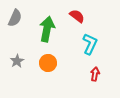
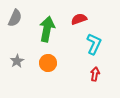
red semicircle: moved 2 px right, 3 px down; rotated 56 degrees counterclockwise
cyan L-shape: moved 4 px right
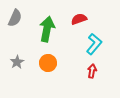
cyan L-shape: rotated 15 degrees clockwise
gray star: moved 1 px down
red arrow: moved 3 px left, 3 px up
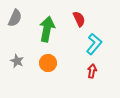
red semicircle: rotated 84 degrees clockwise
gray star: moved 1 px up; rotated 16 degrees counterclockwise
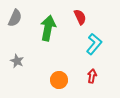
red semicircle: moved 1 px right, 2 px up
green arrow: moved 1 px right, 1 px up
orange circle: moved 11 px right, 17 px down
red arrow: moved 5 px down
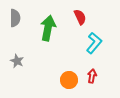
gray semicircle: rotated 24 degrees counterclockwise
cyan L-shape: moved 1 px up
orange circle: moved 10 px right
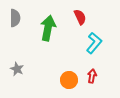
gray star: moved 8 px down
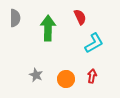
green arrow: rotated 10 degrees counterclockwise
cyan L-shape: rotated 20 degrees clockwise
gray star: moved 19 px right, 6 px down
orange circle: moved 3 px left, 1 px up
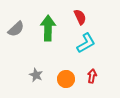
gray semicircle: moved 1 px right, 11 px down; rotated 48 degrees clockwise
cyan L-shape: moved 8 px left
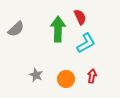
green arrow: moved 10 px right, 1 px down
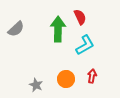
cyan L-shape: moved 1 px left, 2 px down
gray star: moved 10 px down
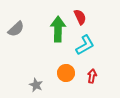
orange circle: moved 6 px up
